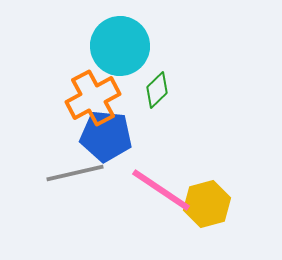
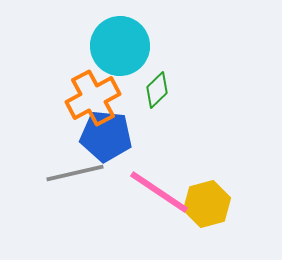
pink line: moved 2 px left, 2 px down
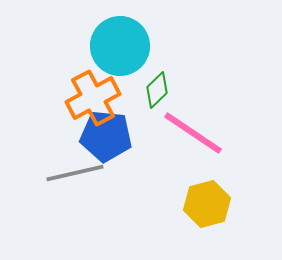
pink line: moved 34 px right, 59 px up
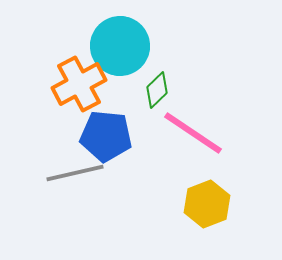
orange cross: moved 14 px left, 14 px up
yellow hexagon: rotated 6 degrees counterclockwise
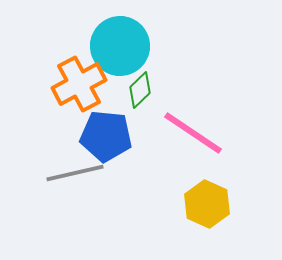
green diamond: moved 17 px left
yellow hexagon: rotated 15 degrees counterclockwise
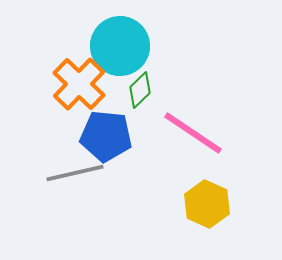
orange cross: rotated 18 degrees counterclockwise
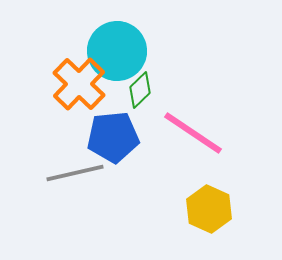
cyan circle: moved 3 px left, 5 px down
blue pentagon: moved 7 px right, 1 px down; rotated 12 degrees counterclockwise
yellow hexagon: moved 2 px right, 5 px down
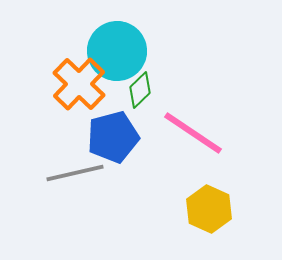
blue pentagon: rotated 9 degrees counterclockwise
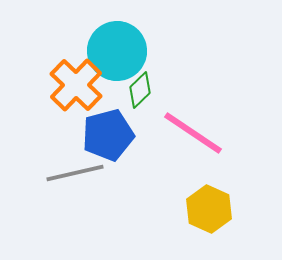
orange cross: moved 3 px left, 1 px down
blue pentagon: moved 5 px left, 2 px up
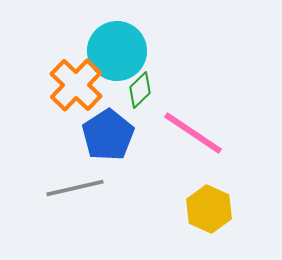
blue pentagon: rotated 18 degrees counterclockwise
gray line: moved 15 px down
